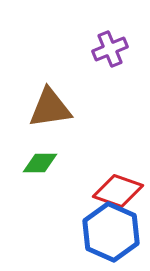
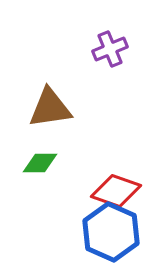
red diamond: moved 2 px left
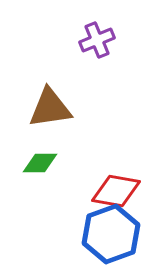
purple cross: moved 13 px left, 9 px up
red diamond: rotated 9 degrees counterclockwise
blue hexagon: moved 2 px down; rotated 16 degrees clockwise
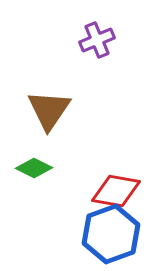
brown triangle: moved 1 px left, 2 px down; rotated 48 degrees counterclockwise
green diamond: moved 6 px left, 5 px down; rotated 27 degrees clockwise
